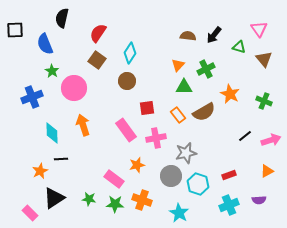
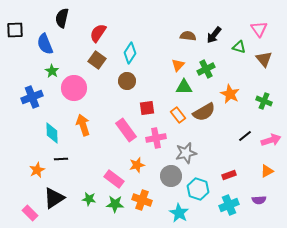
orange star at (40, 171): moved 3 px left, 1 px up
cyan hexagon at (198, 184): moved 5 px down
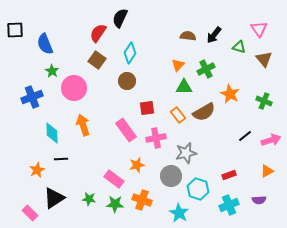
black semicircle at (62, 18): moved 58 px right; rotated 12 degrees clockwise
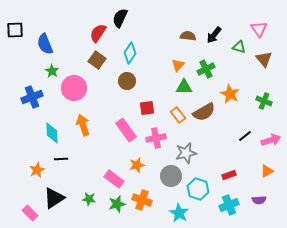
green star at (115, 204): moved 2 px right; rotated 18 degrees counterclockwise
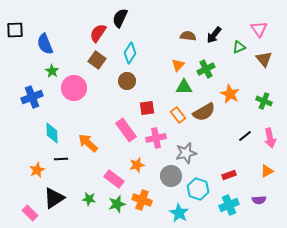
green triangle at (239, 47): rotated 40 degrees counterclockwise
orange arrow at (83, 125): moved 5 px right, 18 px down; rotated 30 degrees counterclockwise
pink arrow at (271, 140): moved 1 px left, 2 px up; rotated 96 degrees clockwise
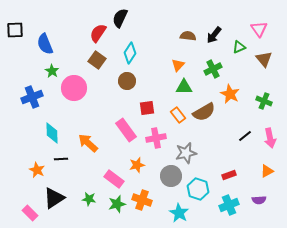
green cross at (206, 69): moved 7 px right
orange star at (37, 170): rotated 21 degrees counterclockwise
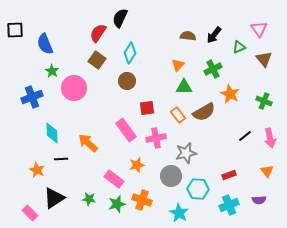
orange triangle at (267, 171): rotated 40 degrees counterclockwise
cyan hexagon at (198, 189): rotated 15 degrees counterclockwise
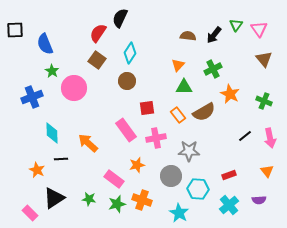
green triangle at (239, 47): moved 3 px left, 22 px up; rotated 32 degrees counterclockwise
gray star at (186, 153): moved 3 px right, 2 px up; rotated 15 degrees clockwise
cyan cross at (229, 205): rotated 18 degrees counterclockwise
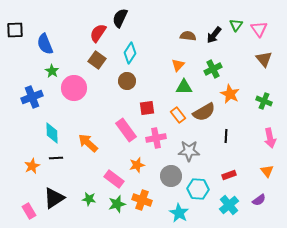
black line at (245, 136): moved 19 px left; rotated 48 degrees counterclockwise
black line at (61, 159): moved 5 px left, 1 px up
orange star at (37, 170): moved 5 px left, 4 px up; rotated 21 degrees clockwise
purple semicircle at (259, 200): rotated 32 degrees counterclockwise
pink rectangle at (30, 213): moved 1 px left, 2 px up; rotated 14 degrees clockwise
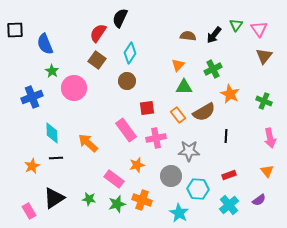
brown triangle at (264, 59): moved 3 px up; rotated 18 degrees clockwise
